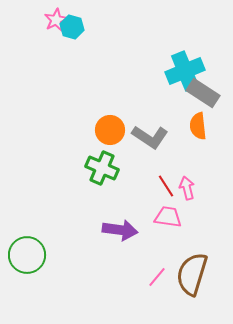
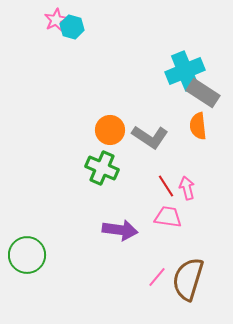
brown semicircle: moved 4 px left, 5 px down
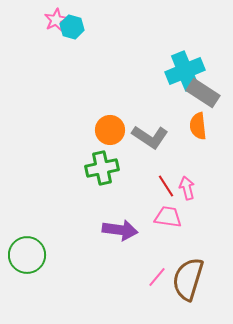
green cross: rotated 36 degrees counterclockwise
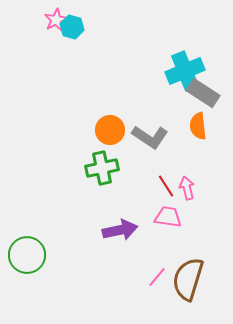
purple arrow: rotated 20 degrees counterclockwise
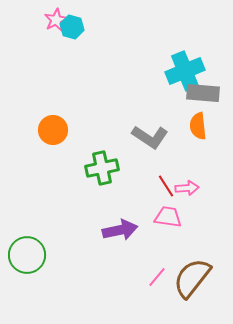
gray rectangle: rotated 28 degrees counterclockwise
orange circle: moved 57 px left
pink arrow: rotated 100 degrees clockwise
brown semicircle: moved 4 px right, 1 px up; rotated 21 degrees clockwise
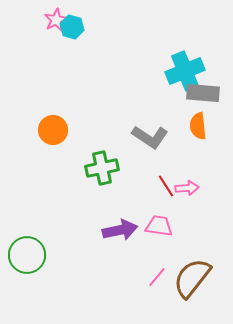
pink trapezoid: moved 9 px left, 9 px down
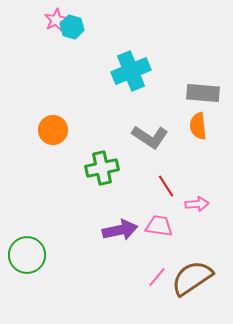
cyan cross: moved 54 px left
pink arrow: moved 10 px right, 16 px down
brown semicircle: rotated 18 degrees clockwise
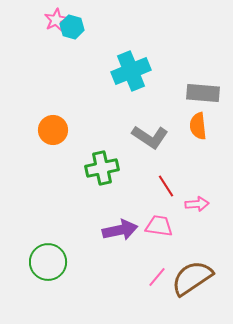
green circle: moved 21 px right, 7 px down
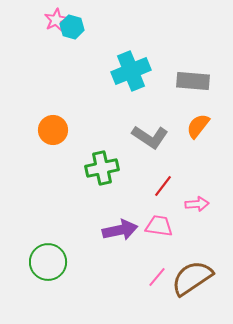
gray rectangle: moved 10 px left, 12 px up
orange semicircle: rotated 44 degrees clockwise
red line: moved 3 px left; rotated 70 degrees clockwise
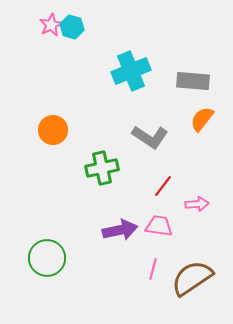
pink star: moved 5 px left, 5 px down
orange semicircle: moved 4 px right, 7 px up
green circle: moved 1 px left, 4 px up
pink line: moved 4 px left, 8 px up; rotated 25 degrees counterclockwise
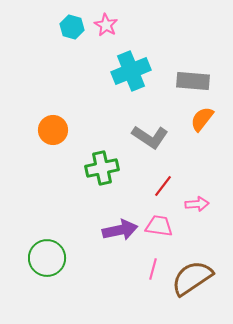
pink star: moved 55 px right; rotated 15 degrees counterclockwise
